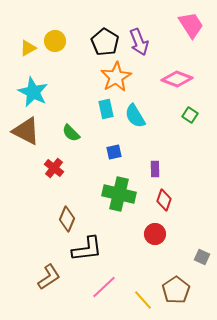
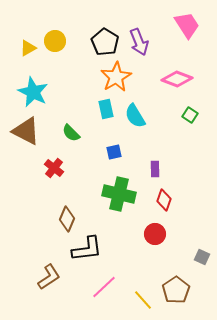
pink trapezoid: moved 4 px left
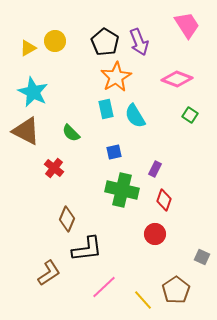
purple rectangle: rotated 28 degrees clockwise
green cross: moved 3 px right, 4 px up
brown L-shape: moved 4 px up
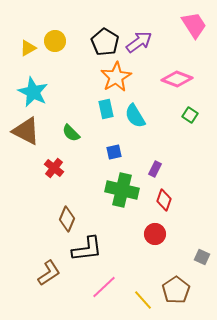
pink trapezoid: moved 7 px right
purple arrow: rotated 104 degrees counterclockwise
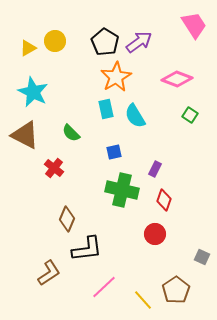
brown triangle: moved 1 px left, 4 px down
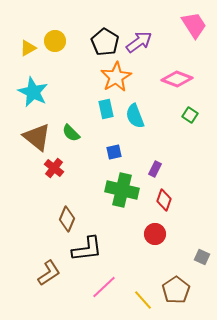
cyan semicircle: rotated 10 degrees clockwise
brown triangle: moved 12 px right, 2 px down; rotated 12 degrees clockwise
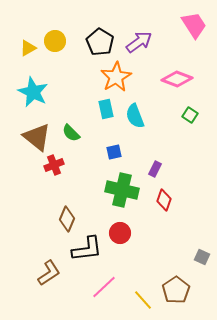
black pentagon: moved 5 px left
red cross: moved 3 px up; rotated 30 degrees clockwise
red circle: moved 35 px left, 1 px up
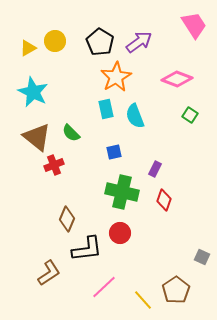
green cross: moved 2 px down
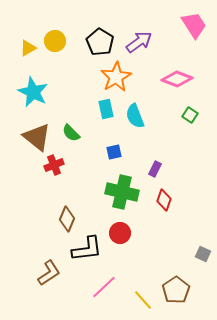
gray square: moved 1 px right, 3 px up
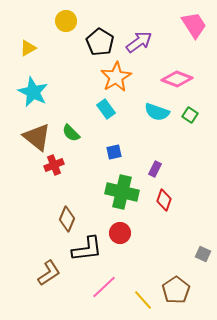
yellow circle: moved 11 px right, 20 px up
cyan rectangle: rotated 24 degrees counterclockwise
cyan semicircle: moved 22 px right, 4 px up; rotated 50 degrees counterclockwise
